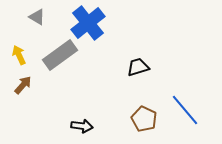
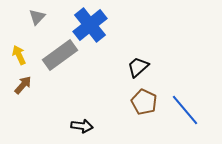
gray triangle: rotated 42 degrees clockwise
blue cross: moved 2 px right, 2 px down
black trapezoid: rotated 25 degrees counterclockwise
brown pentagon: moved 17 px up
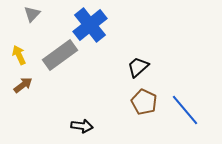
gray triangle: moved 5 px left, 3 px up
brown arrow: rotated 12 degrees clockwise
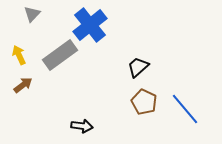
blue line: moved 1 px up
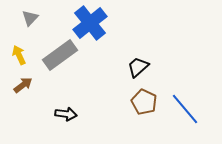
gray triangle: moved 2 px left, 4 px down
blue cross: moved 2 px up
black arrow: moved 16 px left, 12 px up
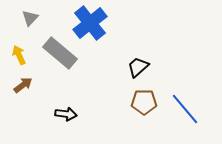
gray rectangle: moved 2 px up; rotated 76 degrees clockwise
brown pentagon: rotated 25 degrees counterclockwise
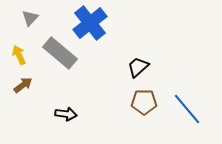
blue line: moved 2 px right
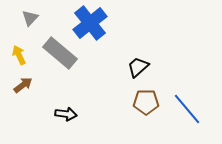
brown pentagon: moved 2 px right
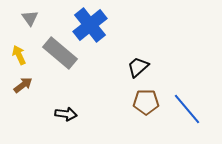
gray triangle: rotated 18 degrees counterclockwise
blue cross: moved 2 px down
